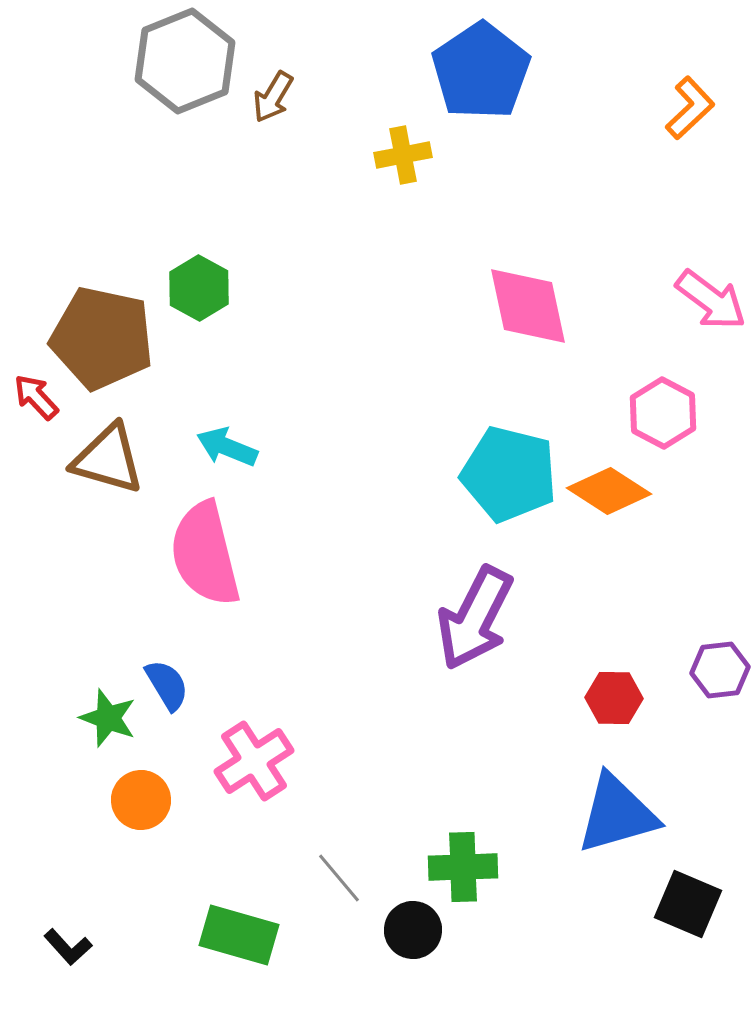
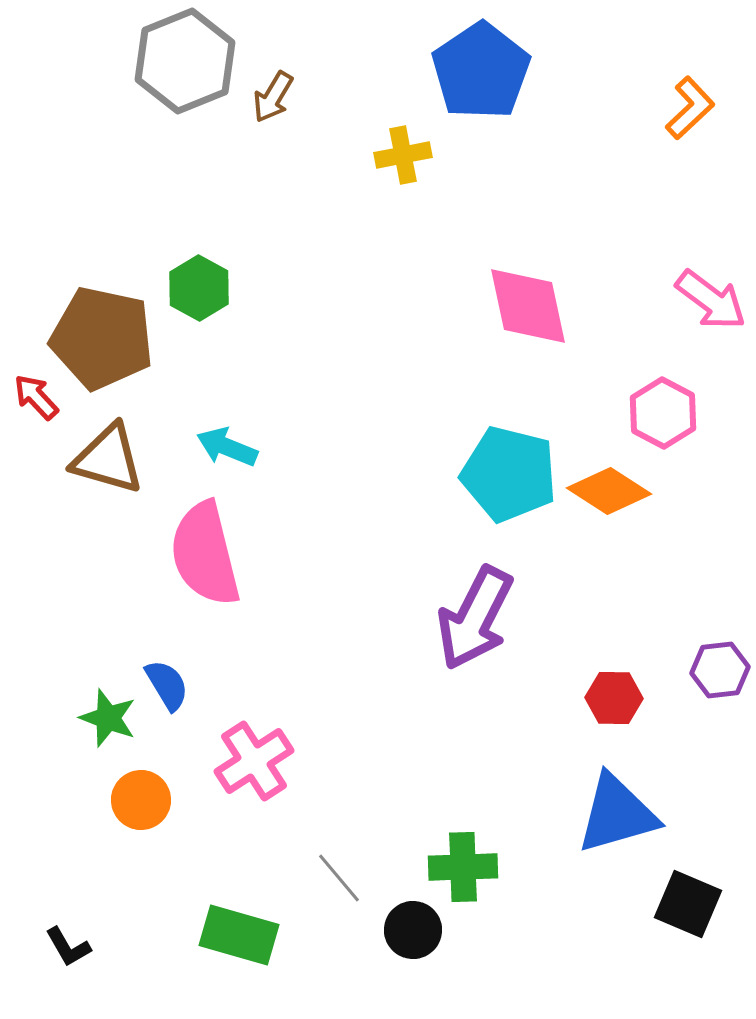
black L-shape: rotated 12 degrees clockwise
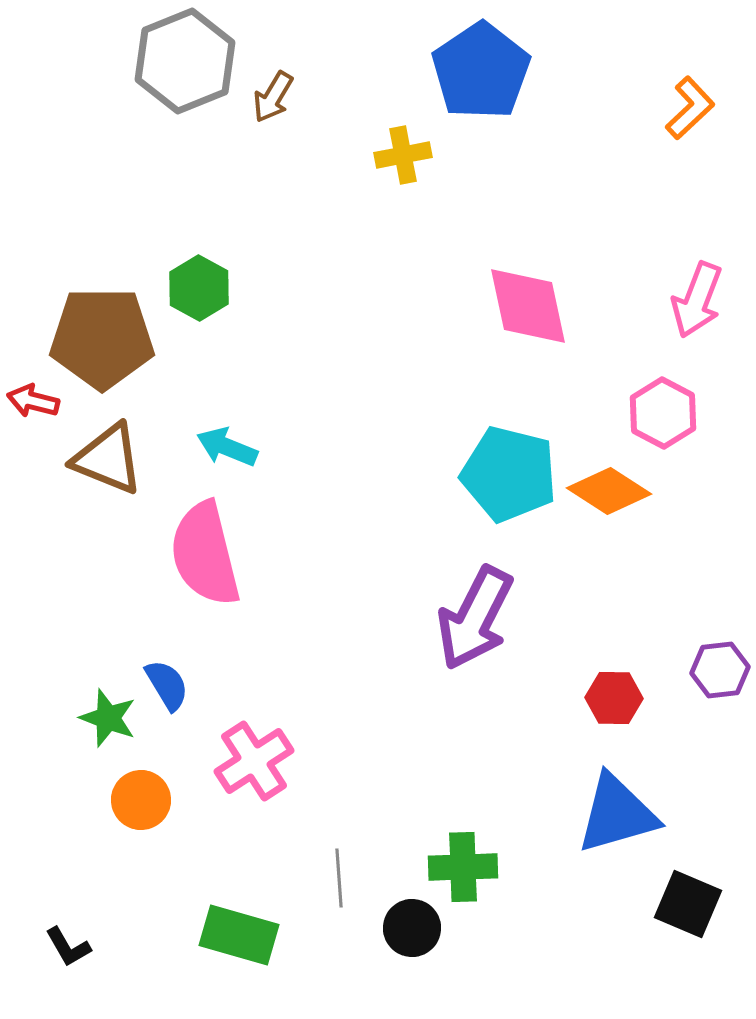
pink arrow: moved 14 px left; rotated 74 degrees clockwise
brown pentagon: rotated 12 degrees counterclockwise
red arrow: moved 3 px left, 4 px down; rotated 33 degrees counterclockwise
brown triangle: rotated 6 degrees clockwise
gray line: rotated 36 degrees clockwise
black circle: moved 1 px left, 2 px up
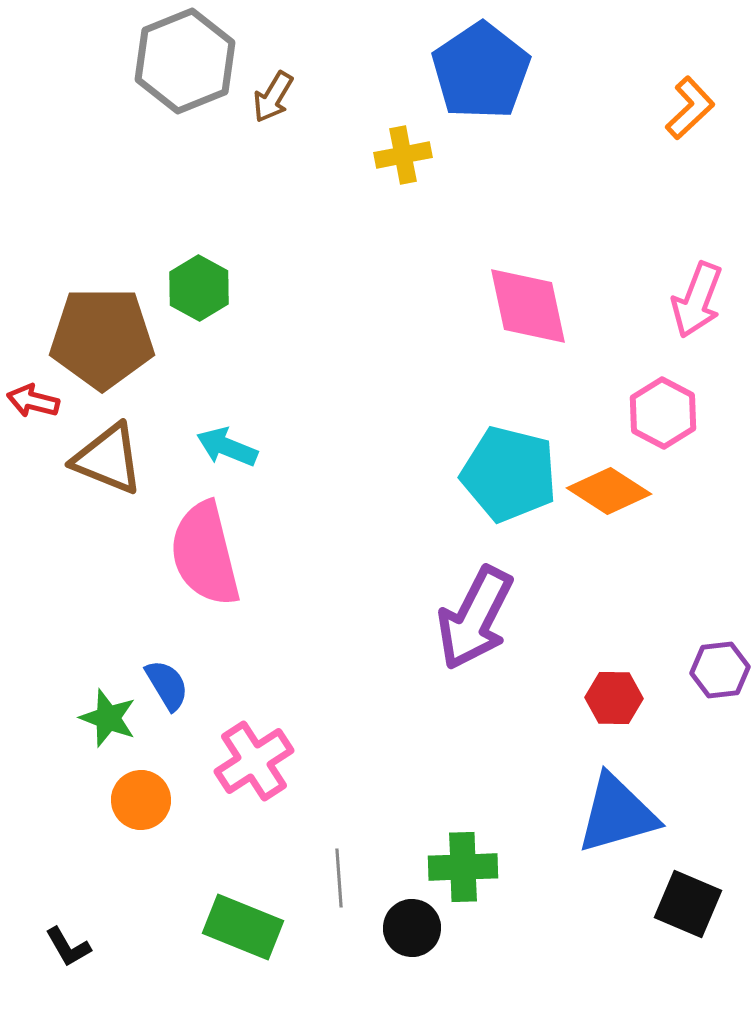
green rectangle: moved 4 px right, 8 px up; rotated 6 degrees clockwise
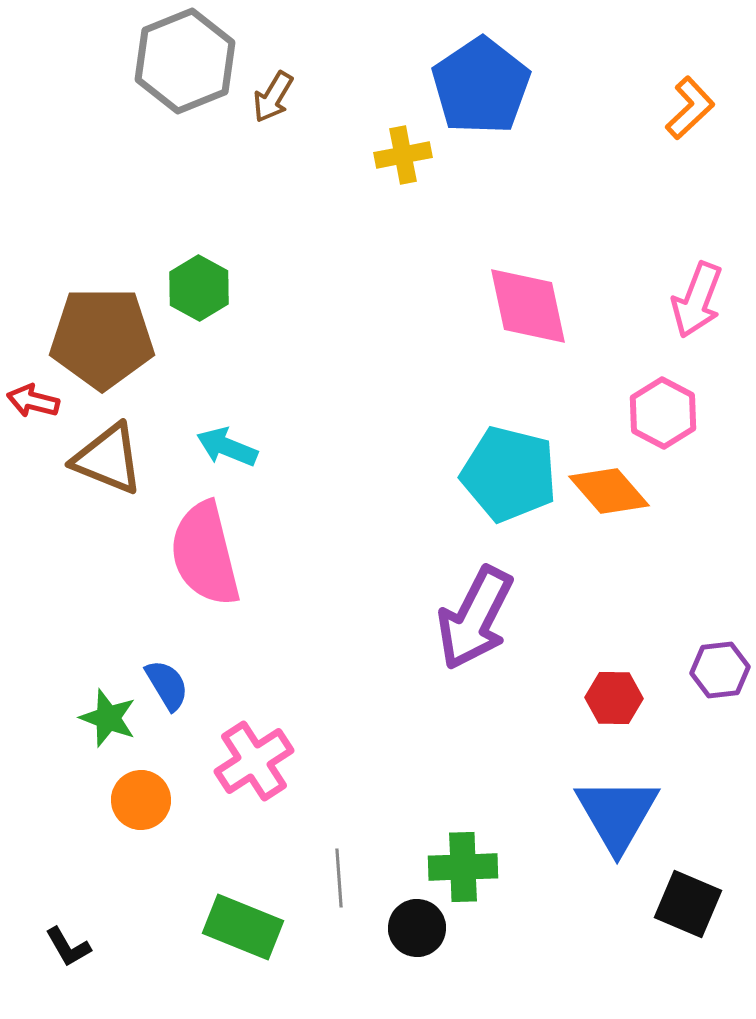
blue pentagon: moved 15 px down
orange diamond: rotated 16 degrees clockwise
blue triangle: rotated 44 degrees counterclockwise
black circle: moved 5 px right
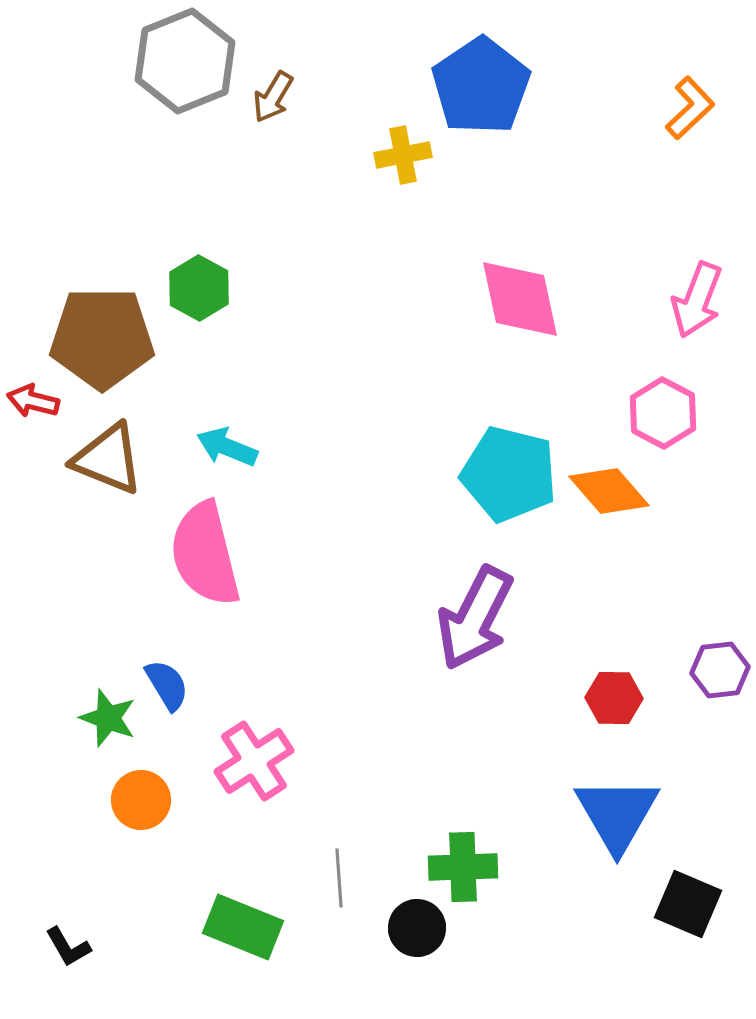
pink diamond: moved 8 px left, 7 px up
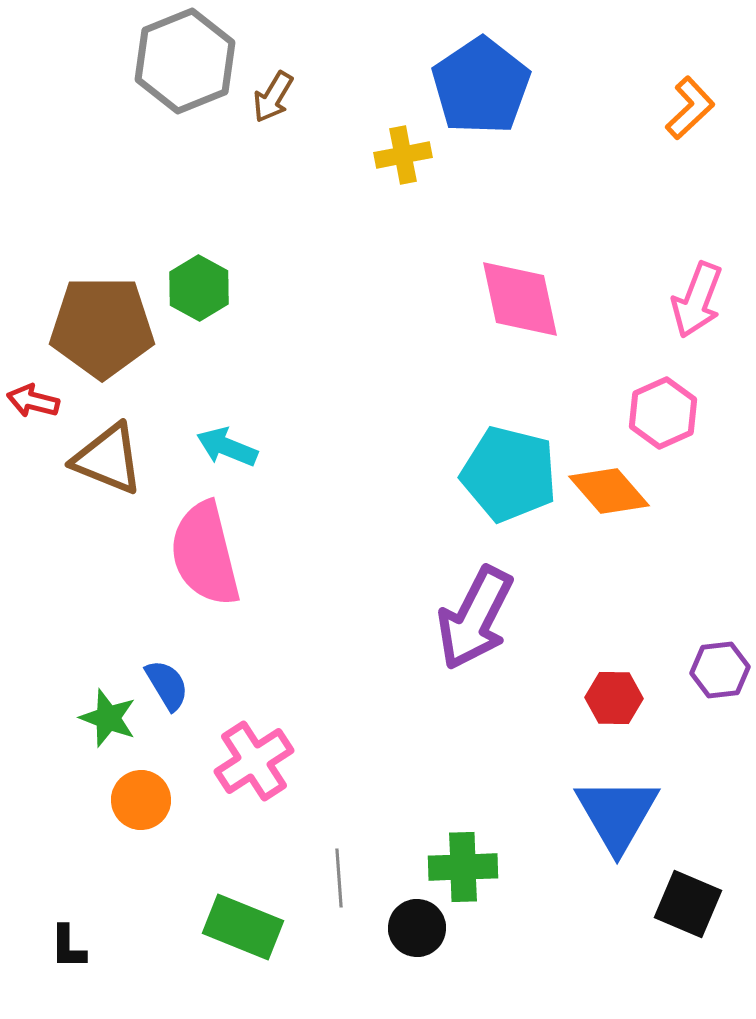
brown pentagon: moved 11 px up
pink hexagon: rotated 8 degrees clockwise
black L-shape: rotated 30 degrees clockwise
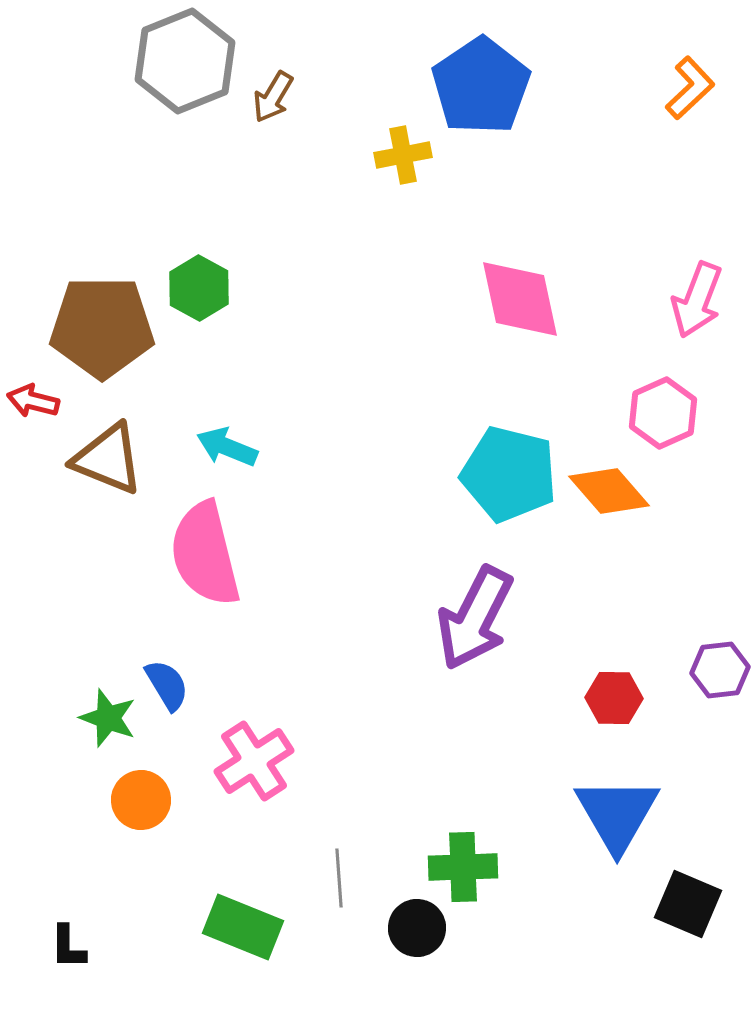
orange L-shape: moved 20 px up
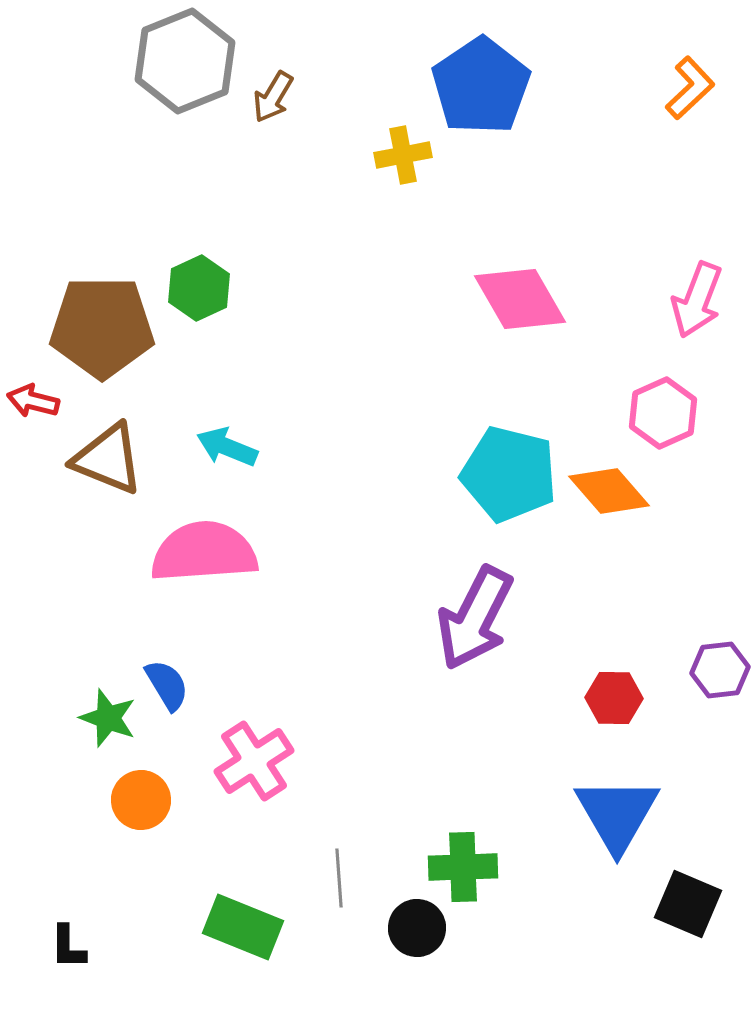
green hexagon: rotated 6 degrees clockwise
pink diamond: rotated 18 degrees counterclockwise
pink semicircle: moved 1 px left, 2 px up; rotated 100 degrees clockwise
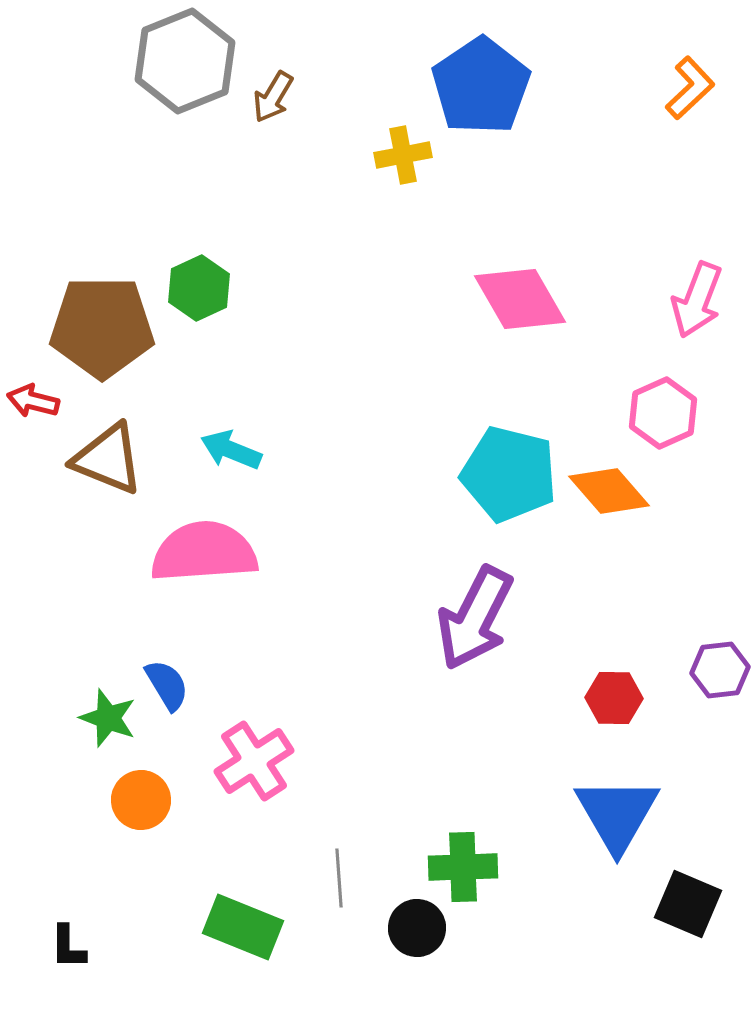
cyan arrow: moved 4 px right, 3 px down
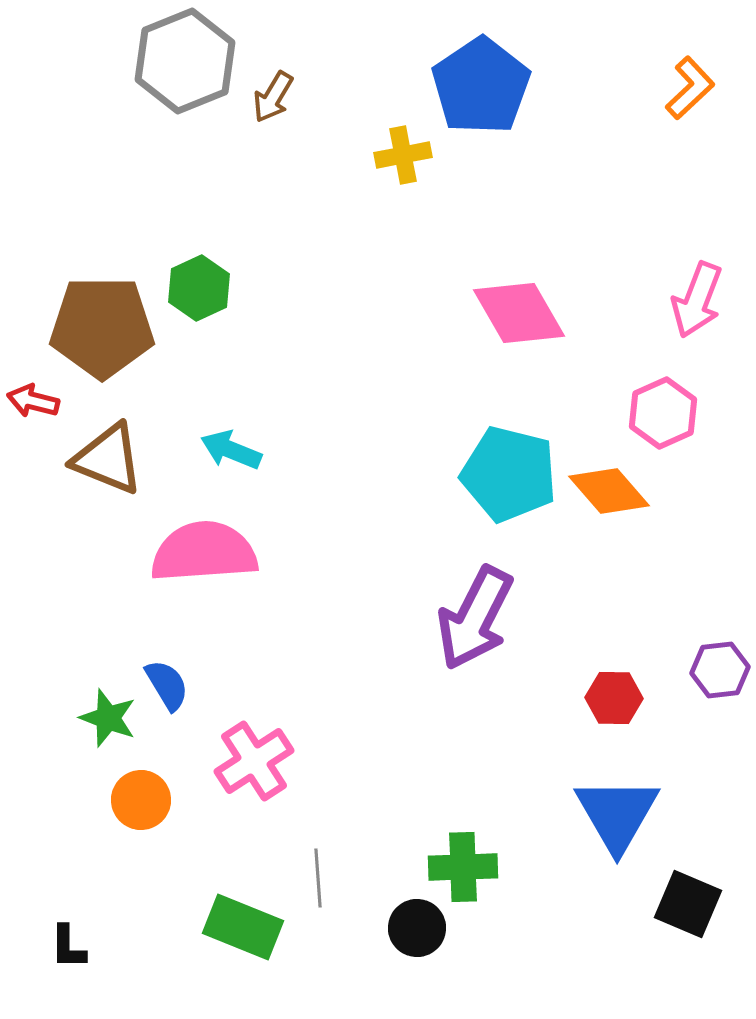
pink diamond: moved 1 px left, 14 px down
gray line: moved 21 px left
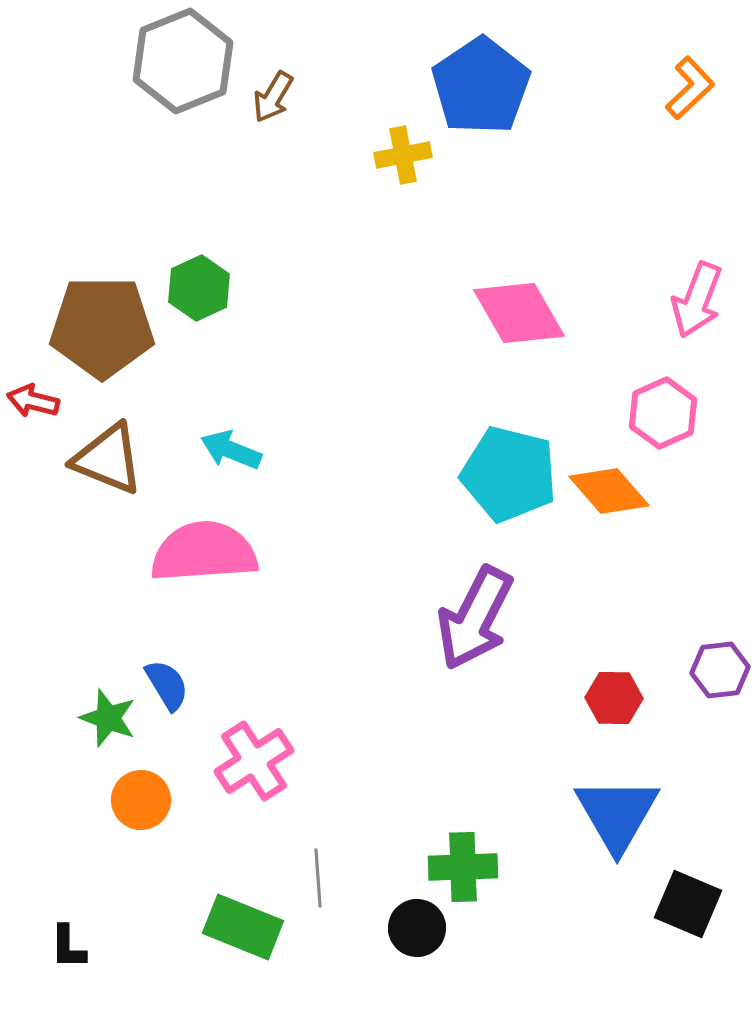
gray hexagon: moved 2 px left
